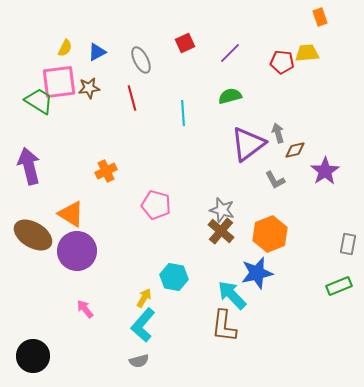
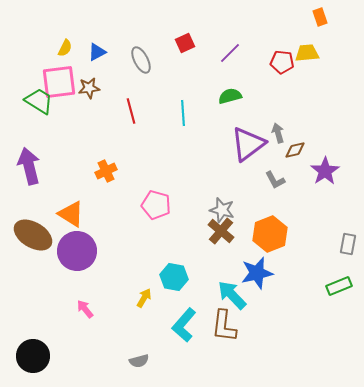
red line: moved 1 px left, 13 px down
cyan L-shape: moved 41 px right
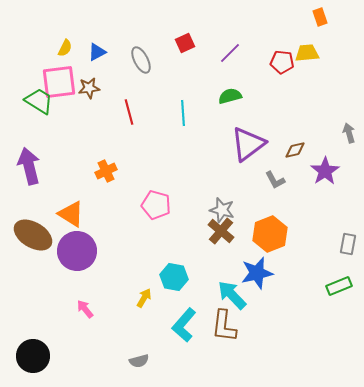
red line: moved 2 px left, 1 px down
gray arrow: moved 71 px right
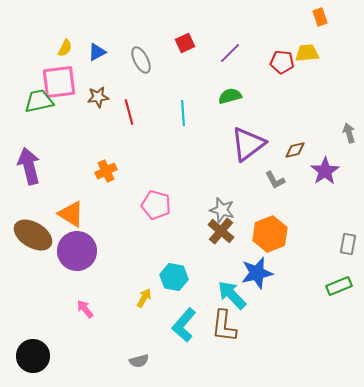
brown star: moved 9 px right, 9 px down
green trapezoid: rotated 44 degrees counterclockwise
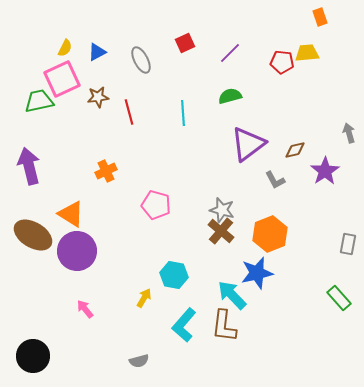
pink square: moved 3 px right, 3 px up; rotated 18 degrees counterclockwise
cyan hexagon: moved 2 px up
green rectangle: moved 12 px down; rotated 70 degrees clockwise
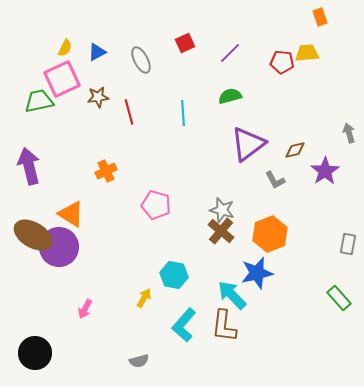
purple circle: moved 18 px left, 4 px up
pink arrow: rotated 114 degrees counterclockwise
black circle: moved 2 px right, 3 px up
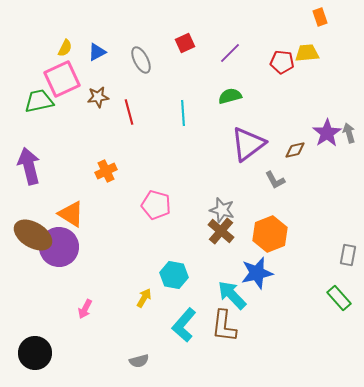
purple star: moved 2 px right, 38 px up
gray rectangle: moved 11 px down
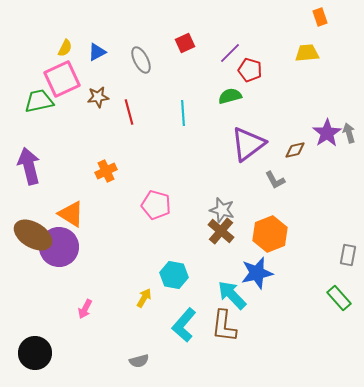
red pentagon: moved 32 px left, 8 px down; rotated 10 degrees clockwise
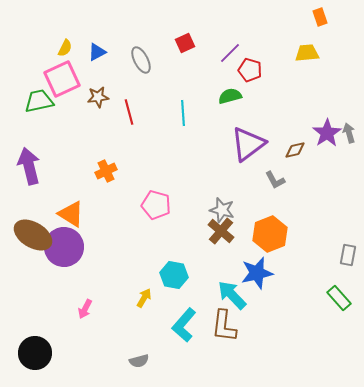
purple circle: moved 5 px right
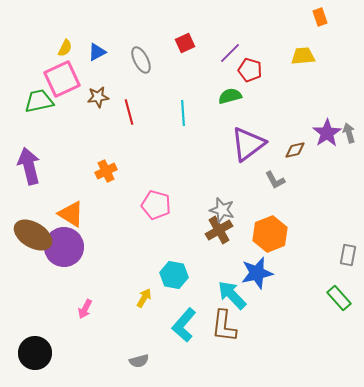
yellow trapezoid: moved 4 px left, 3 px down
brown cross: moved 2 px left, 1 px up; rotated 20 degrees clockwise
